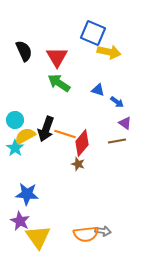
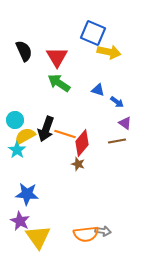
cyan star: moved 2 px right, 2 px down
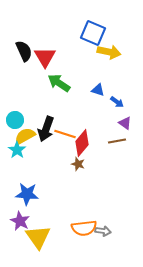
red triangle: moved 12 px left
orange semicircle: moved 2 px left, 6 px up
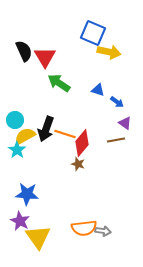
brown line: moved 1 px left, 1 px up
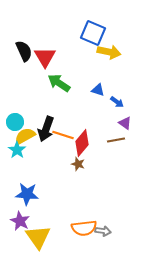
cyan circle: moved 2 px down
orange line: moved 2 px left, 1 px down
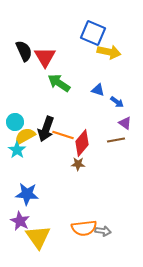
brown star: rotated 16 degrees counterclockwise
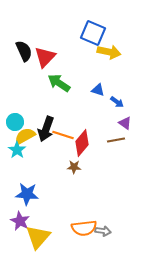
red triangle: rotated 15 degrees clockwise
brown star: moved 4 px left, 3 px down
yellow triangle: rotated 16 degrees clockwise
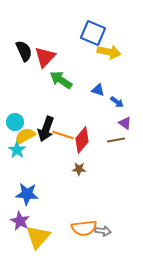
green arrow: moved 2 px right, 3 px up
red diamond: moved 3 px up
brown star: moved 5 px right, 2 px down
